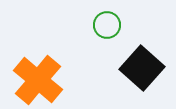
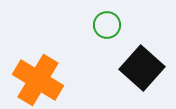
orange cross: rotated 9 degrees counterclockwise
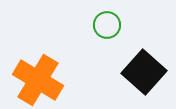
black square: moved 2 px right, 4 px down
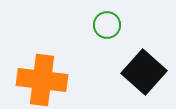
orange cross: moved 4 px right; rotated 24 degrees counterclockwise
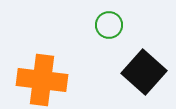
green circle: moved 2 px right
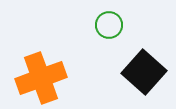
orange cross: moved 1 px left, 2 px up; rotated 27 degrees counterclockwise
